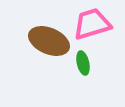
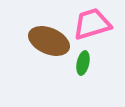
green ellipse: rotated 25 degrees clockwise
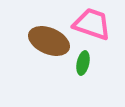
pink trapezoid: rotated 36 degrees clockwise
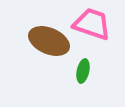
green ellipse: moved 8 px down
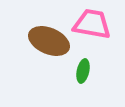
pink trapezoid: rotated 9 degrees counterclockwise
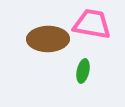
brown ellipse: moved 1 px left, 2 px up; rotated 24 degrees counterclockwise
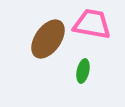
brown ellipse: rotated 54 degrees counterclockwise
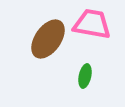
green ellipse: moved 2 px right, 5 px down
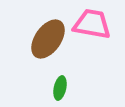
green ellipse: moved 25 px left, 12 px down
